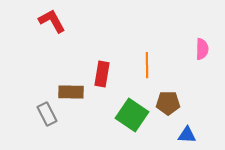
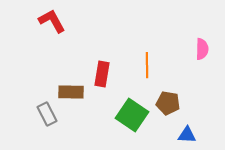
brown pentagon: rotated 10 degrees clockwise
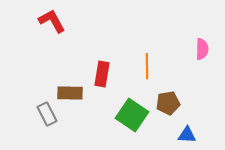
orange line: moved 1 px down
brown rectangle: moved 1 px left, 1 px down
brown pentagon: rotated 20 degrees counterclockwise
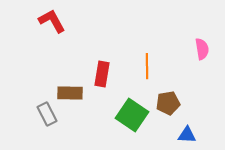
pink semicircle: rotated 10 degrees counterclockwise
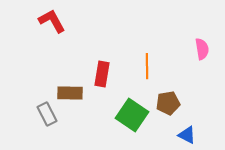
blue triangle: rotated 24 degrees clockwise
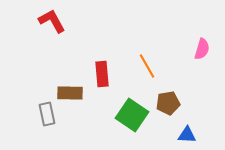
pink semicircle: rotated 25 degrees clockwise
orange line: rotated 30 degrees counterclockwise
red rectangle: rotated 15 degrees counterclockwise
gray rectangle: rotated 15 degrees clockwise
blue triangle: rotated 24 degrees counterclockwise
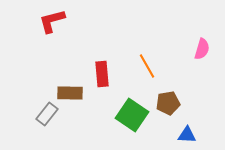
red L-shape: rotated 76 degrees counterclockwise
gray rectangle: rotated 50 degrees clockwise
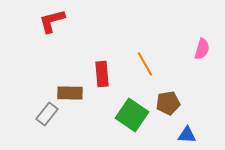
orange line: moved 2 px left, 2 px up
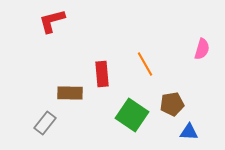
brown pentagon: moved 4 px right, 1 px down
gray rectangle: moved 2 px left, 9 px down
blue triangle: moved 2 px right, 3 px up
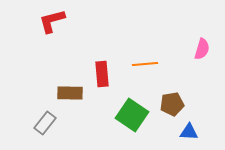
orange line: rotated 65 degrees counterclockwise
